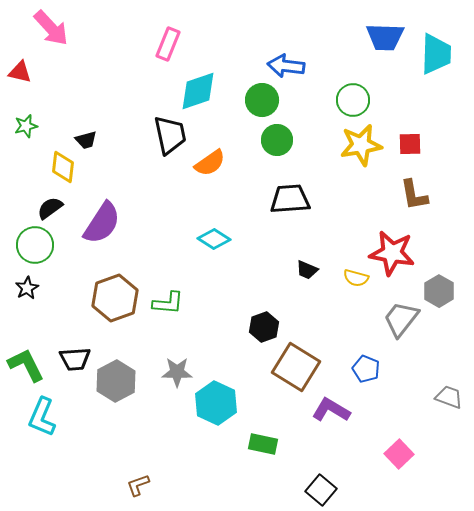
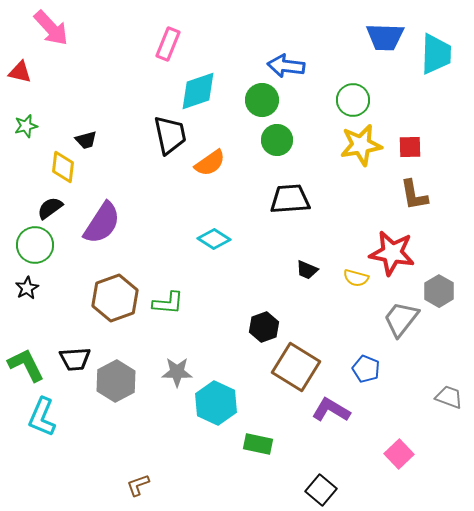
red square at (410, 144): moved 3 px down
green rectangle at (263, 444): moved 5 px left
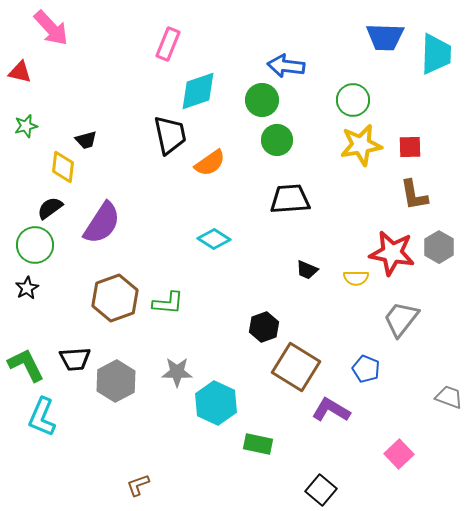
yellow semicircle at (356, 278): rotated 15 degrees counterclockwise
gray hexagon at (439, 291): moved 44 px up
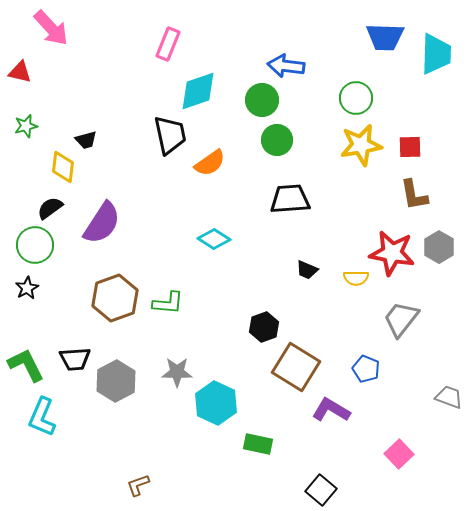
green circle at (353, 100): moved 3 px right, 2 px up
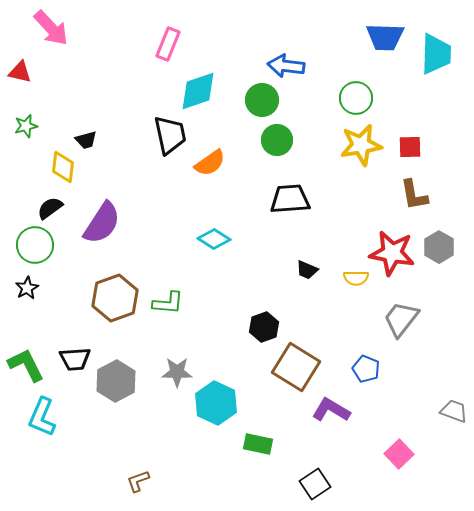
gray trapezoid at (449, 397): moved 5 px right, 14 px down
brown L-shape at (138, 485): moved 4 px up
black square at (321, 490): moved 6 px left, 6 px up; rotated 16 degrees clockwise
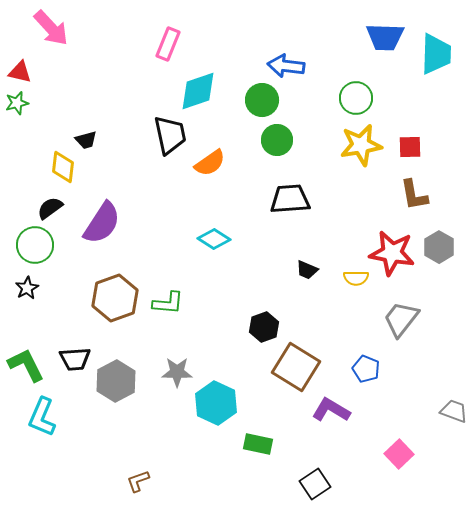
green star at (26, 126): moved 9 px left, 23 px up
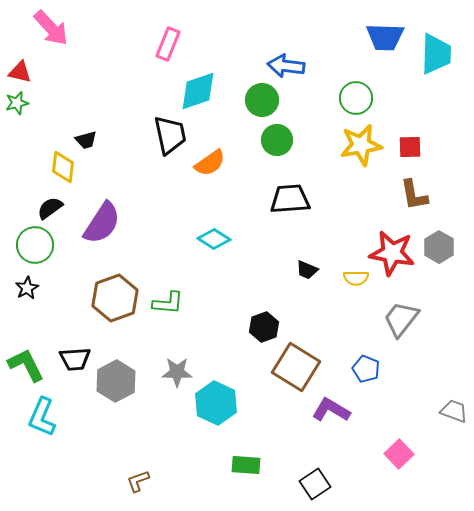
green rectangle at (258, 444): moved 12 px left, 21 px down; rotated 8 degrees counterclockwise
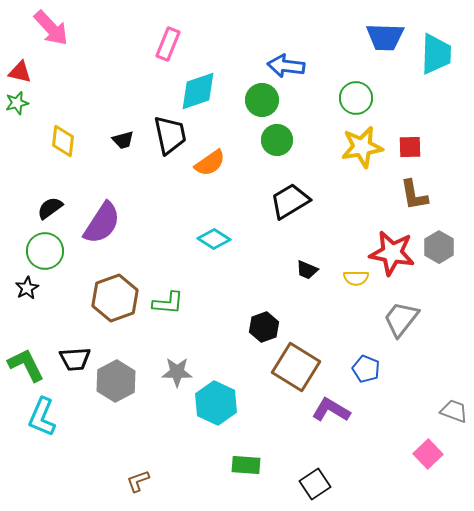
black trapezoid at (86, 140): moved 37 px right
yellow star at (361, 145): moved 1 px right, 2 px down
yellow diamond at (63, 167): moved 26 px up
black trapezoid at (290, 199): moved 2 px down; rotated 27 degrees counterclockwise
green circle at (35, 245): moved 10 px right, 6 px down
pink square at (399, 454): moved 29 px right
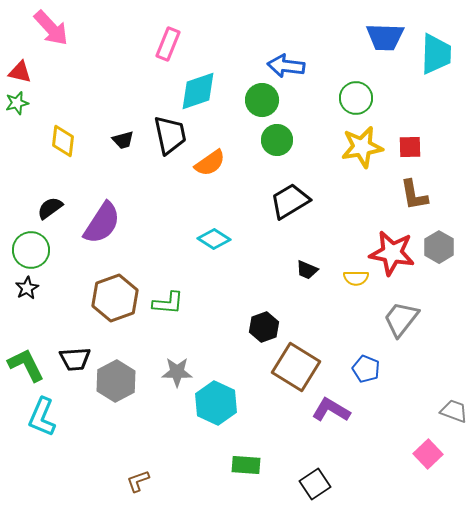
green circle at (45, 251): moved 14 px left, 1 px up
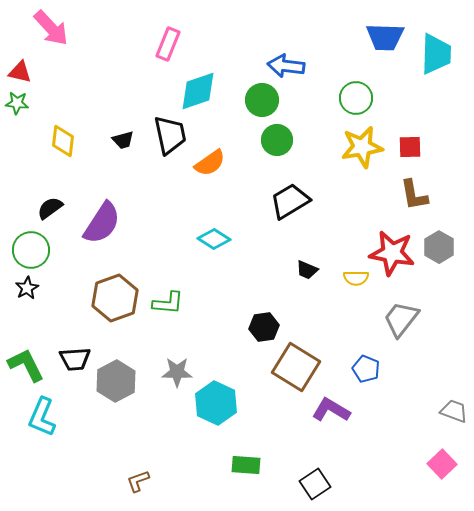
green star at (17, 103): rotated 20 degrees clockwise
black hexagon at (264, 327): rotated 12 degrees clockwise
pink square at (428, 454): moved 14 px right, 10 px down
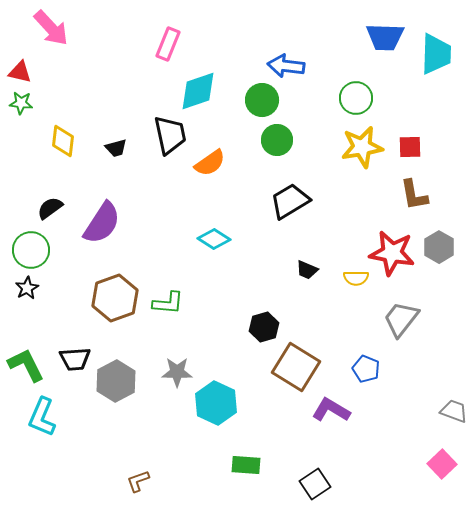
green star at (17, 103): moved 4 px right
black trapezoid at (123, 140): moved 7 px left, 8 px down
black hexagon at (264, 327): rotated 8 degrees counterclockwise
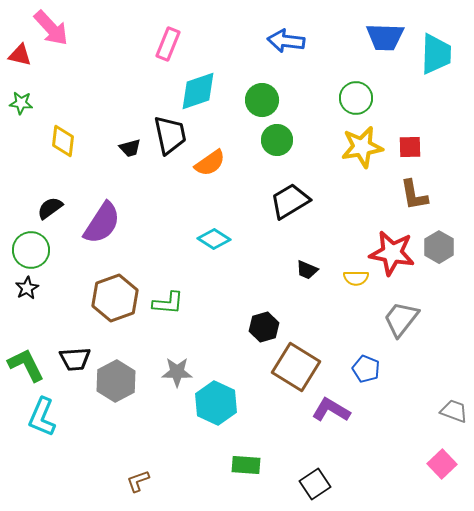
blue arrow at (286, 66): moved 25 px up
red triangle at (20, 72): moved 17 px up
black trapezoid at (116, 148): moved 14 px right
